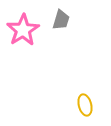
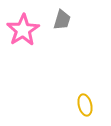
gray trapezoid: moved 1 px right
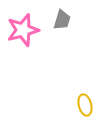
pink star: rotated 16 degrees clockwise
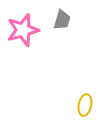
yellow ellipse: rotated 25 degrees clockwise
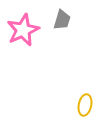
pink star: rotated 8 degrees counterclockwise
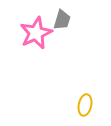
pink star: moved 13 px right, 3 px down
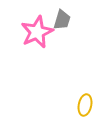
pink star: moved 1 px right, 1 px up
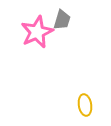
yellow ellipse: rotated 20 degrees counterclockwise
